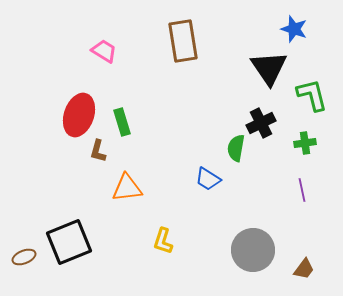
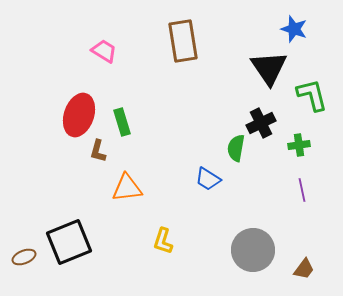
green cross: moved 6 px left, 2 px down
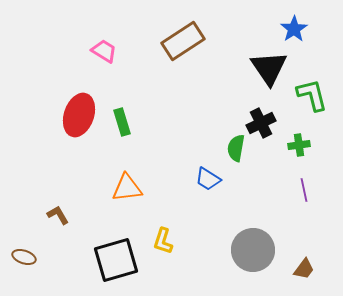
blue star: rotated 20 degrees clockwise
brown rectangle: rotated 66 degrees clockwise
brown L-shape: moved 40 px left, 64 px down; rotated 135 degrees clockwise
purple line: moved 2 px right
black square: moved 47 px right, 18 px down; rotated 6 degrees clockwise
brown ellipse: rotated 40 degrees clockwise
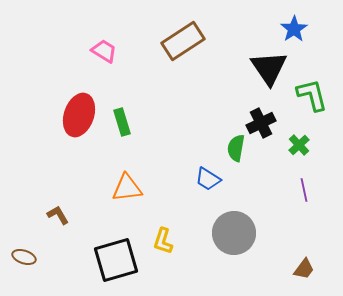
green cross: rotated 35 degrees counterclockwise
gray circle: moved 19 px left, 17 px up
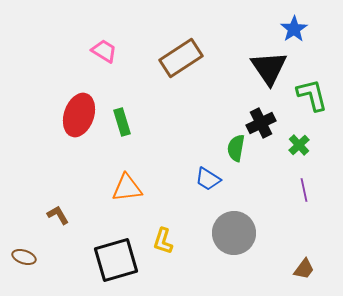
brown rectangle: moved 2 px left, 17 px down
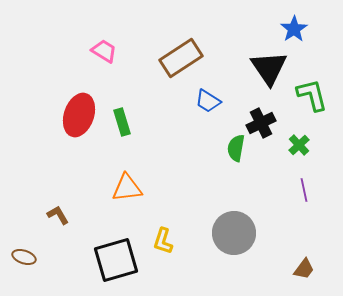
blue trapezoid: moved 78 px up
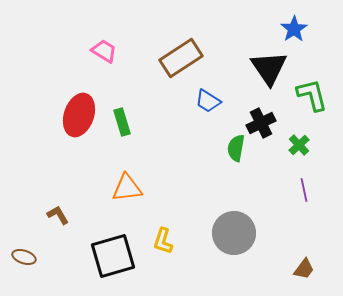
black square: moved 3 px left, 4 px up
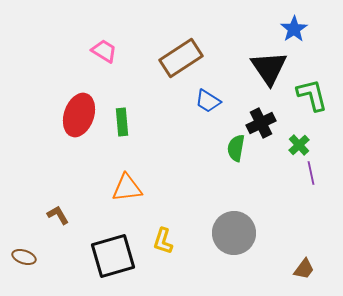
green rectangle: rotated 12 degrees clockwise
purple line: moved 7 px right, 17 px up
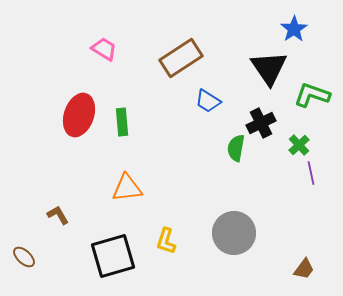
pink trapezoid: moved 2 px up
green L-shape: rotated 57 degrees counterclockwise
yellow L-shape: moved 3 px right
brown ellipse: rotated 25 degrees clockwise
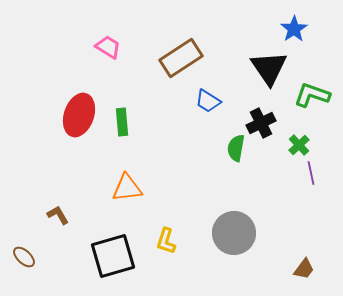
pink trapezoid: moved 4 px right, 2 px up
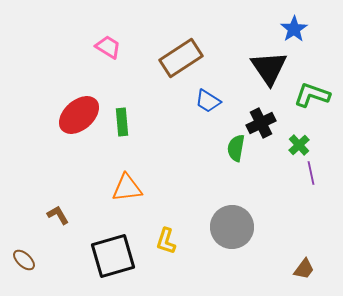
red ellipse: rotated 30 degrees clockwise
gray circle: moved 2 px left, 6 px up
brown ellipse: moved 3 px down
